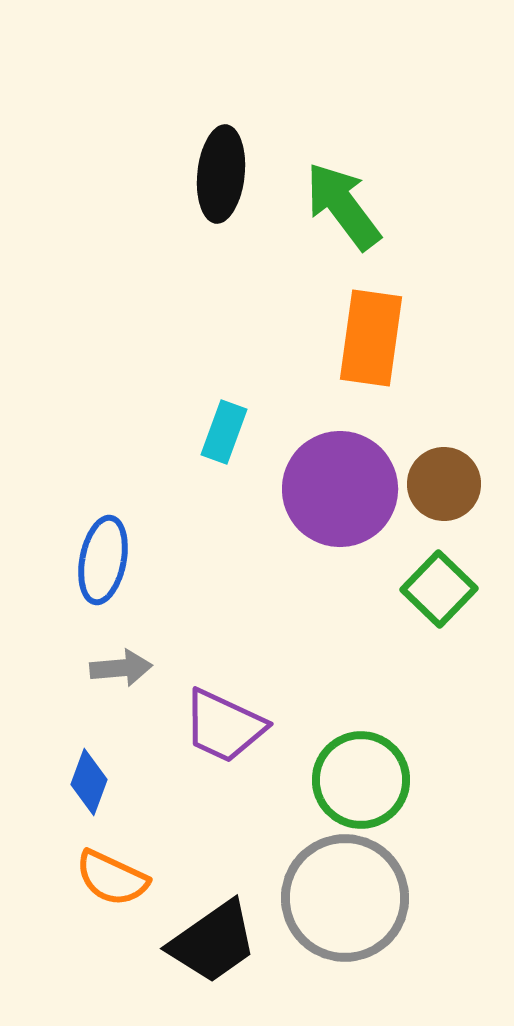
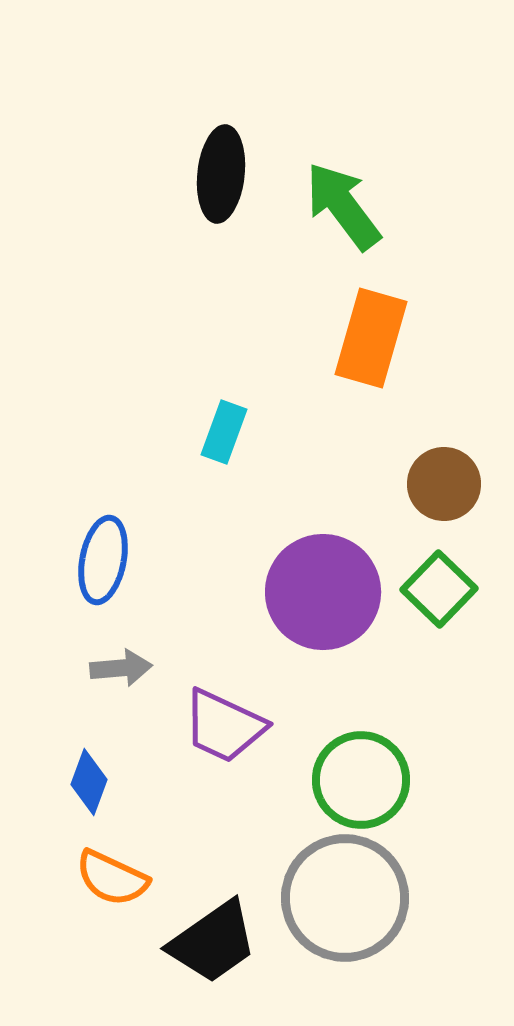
orange rectangle: rotated 8 degrees clockwise
purple circle: moved 17 px left, 103 px down
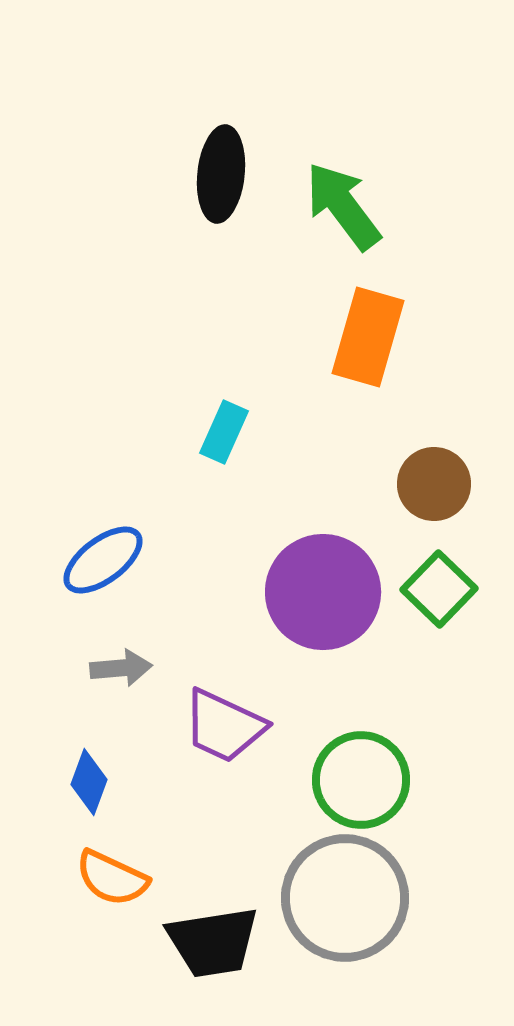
orange rectangle: moved 3 px left, 1 px up
cyan rectangle: rotated 4 degrees clockwise
brown circle: moved 10 px left
blue ellipse: rotated 42 degrees clockwise
black trapezoid: rotated 26 degrees clockwise
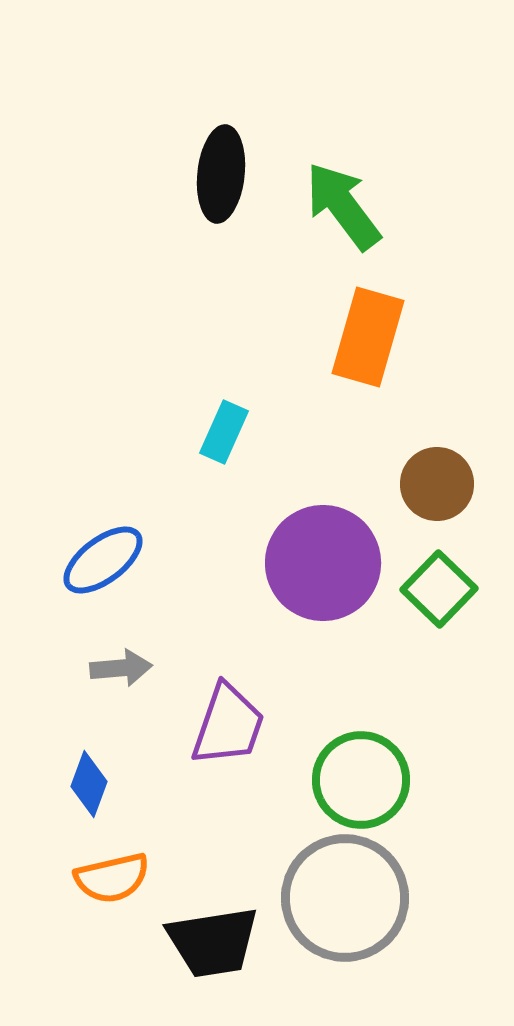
brown circle: moved 3 px right
purple circle: moved 29 px up
purple trapezoid: moved 4 px right, 1 px up; rotated 96 degrees counterclockwise
blue diamond: moved 2 px down
orange semicircle: rotated 38 degrees counterclockwise
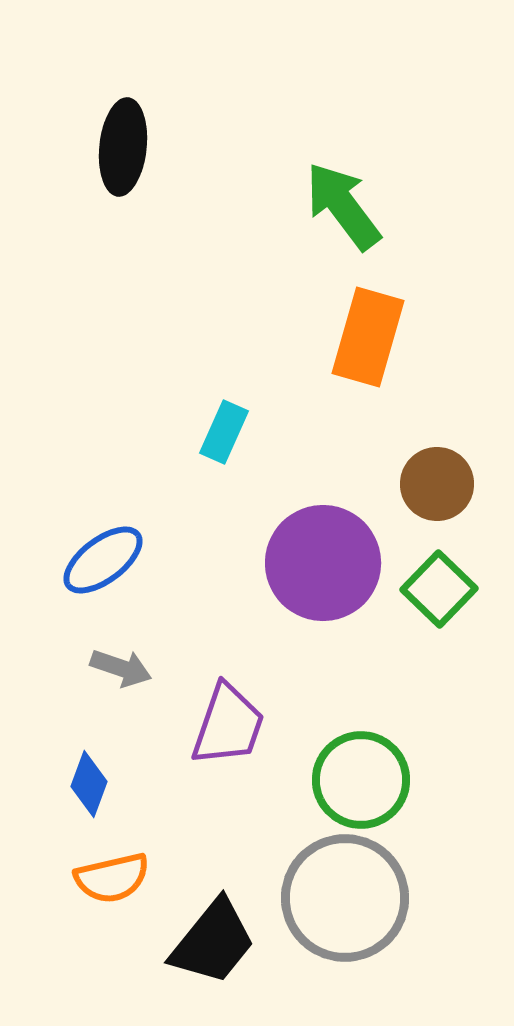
black ellipse: moved 98 px left, 27 px up
gray arrow: rotated 24 degrees clockwise
black trapezoid: rotated 42 degrees counterclockwise
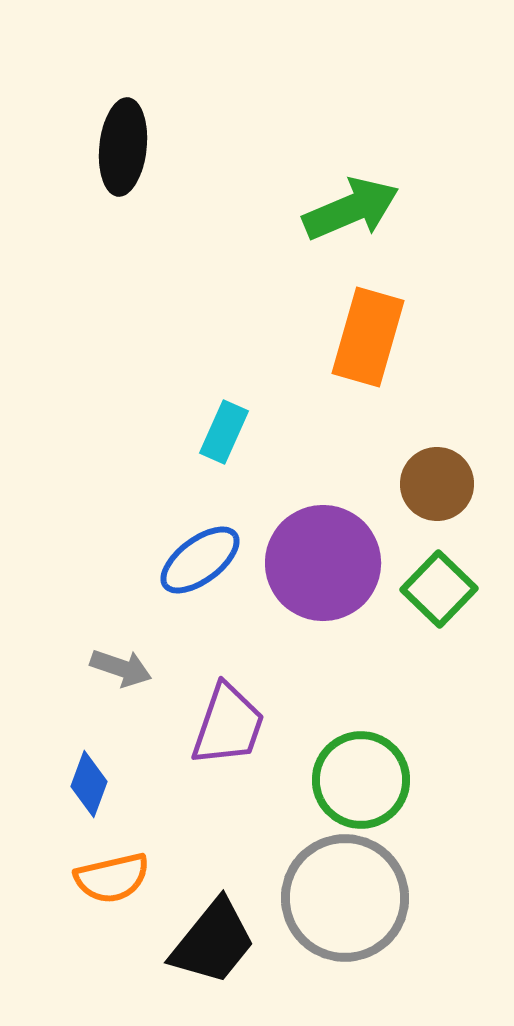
green arrow: moved 8 px right, 3 px down; rotated 104 degrees clockwise
blue ellipse: moved 97 px right
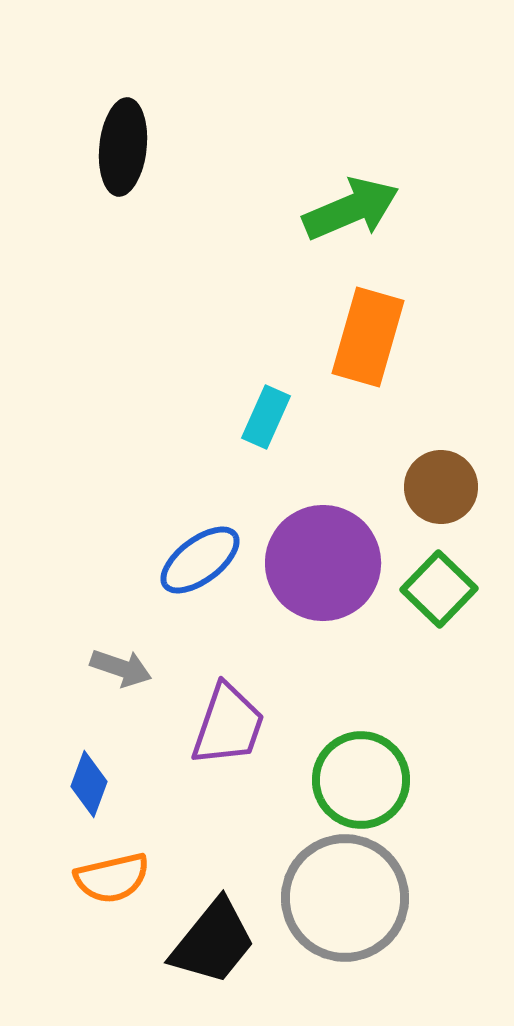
cyan rectangle: moved 42 px right, 15 px up
brown circle: moved 4 px right, 3 px down
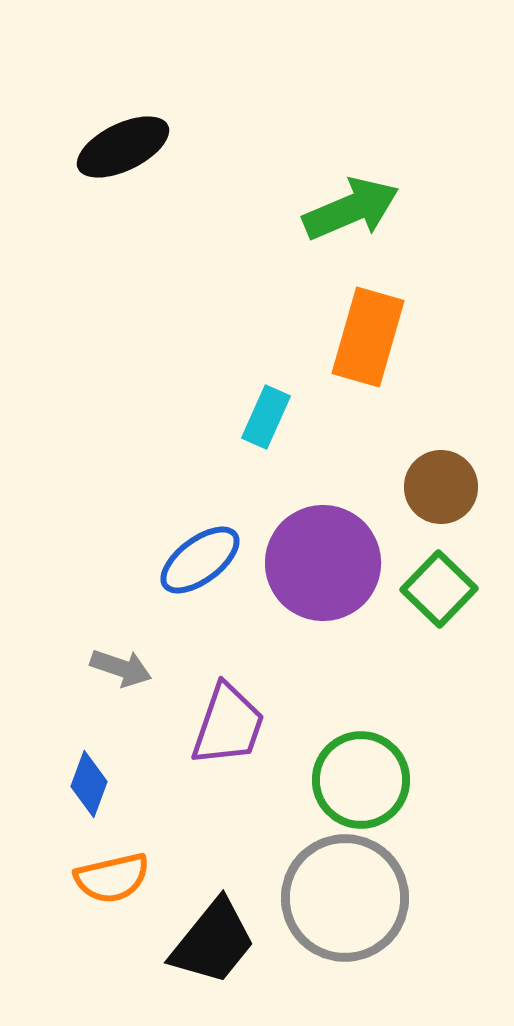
black ellipse: rotated 58 degrees clockwise
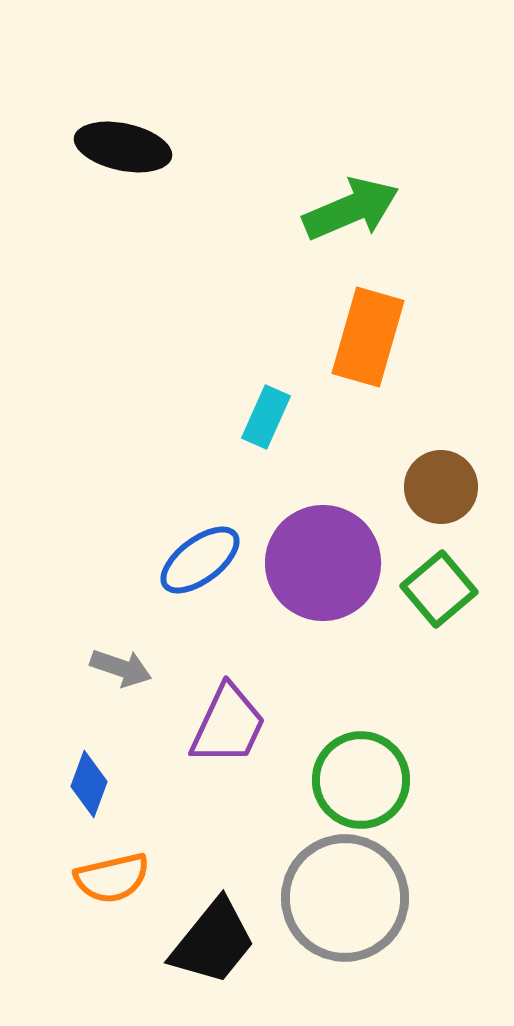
black ellipse: rotated 38 degrees clockwise
green square: rotated 6 degrees clockwise
purple trapezoid: rotated 6 degrees clockwise
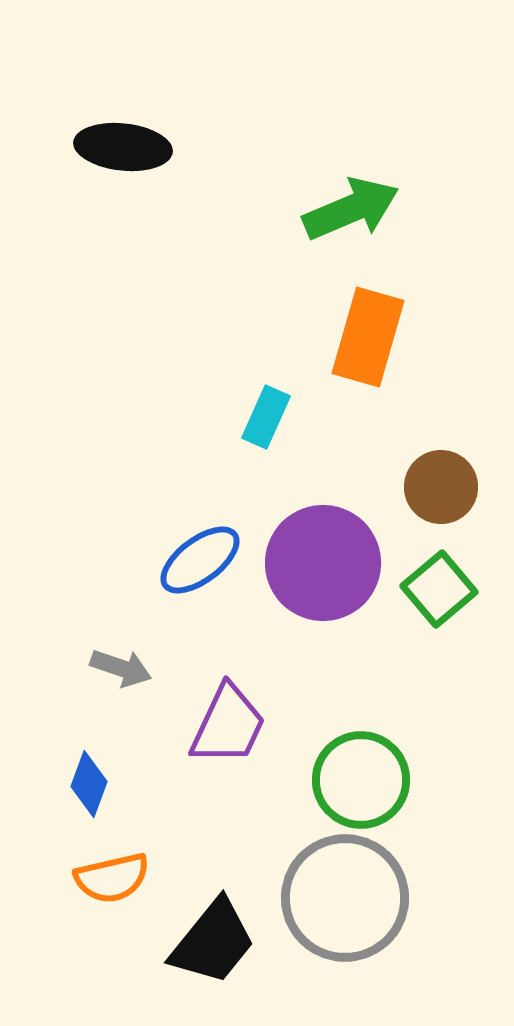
black ellipse: rotated 6 degrees counterclockwise
